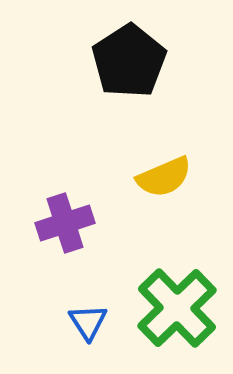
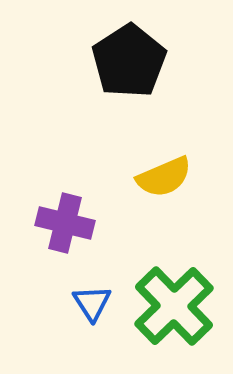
purple cross: rotated 32 degrees clockwise
green cross: moved 3 px left, 2 px up
blue triangle: moved 4 px right, 19 px up
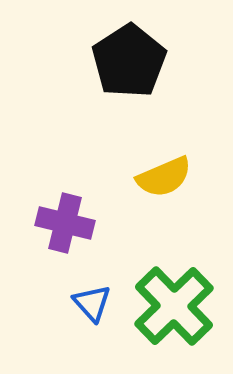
blue triangle: rotated 9 degrees counterclockwise
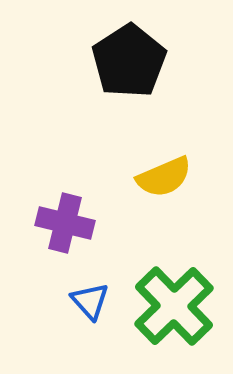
blue triangle: moved 2 px left, 2 px up
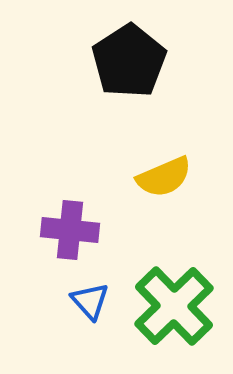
purple cross: moved 5 px right, 7 px down; rotated 8 degrees counterclockwise
